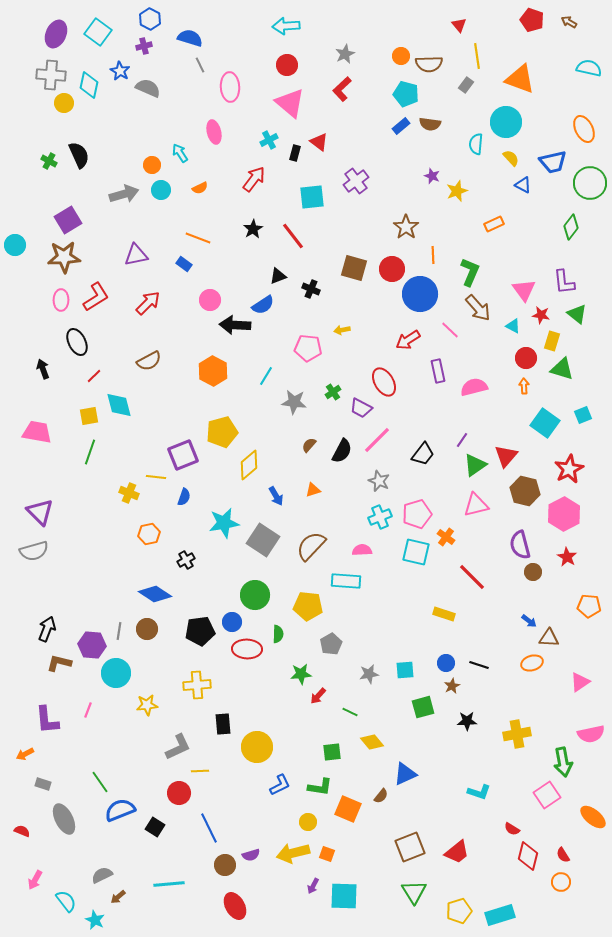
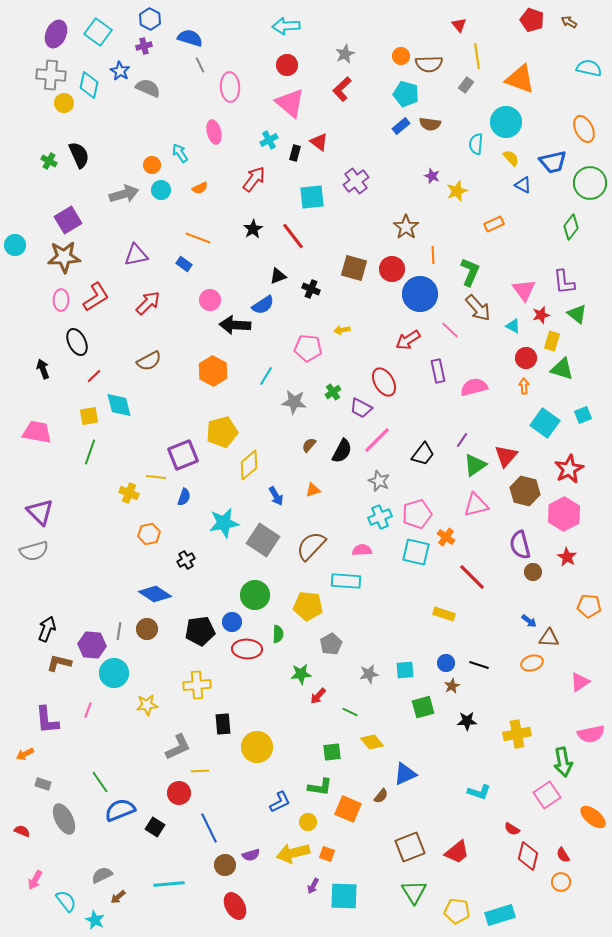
red star at (541, 315): rotated 24 degrees counterclockwise
cyan circle at (116, 673): moved 2 px left
blue L-shape at (280, 785): moved 17 px down
yellow pentagon at (459, 911): moved 2 px left; rotated 25 degrees clockwise
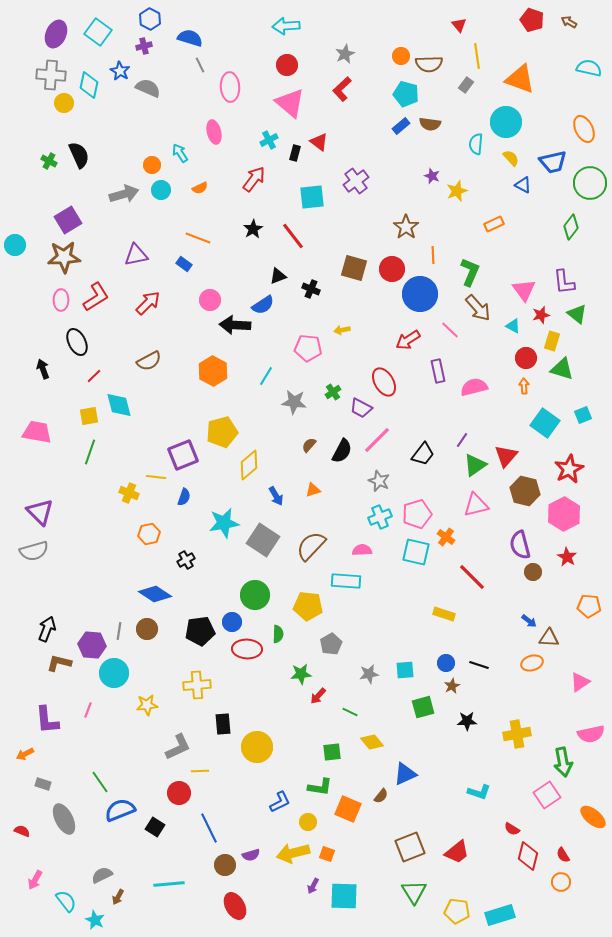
brown arrow at (118, 897): rotated 21 degrees counterclockwise
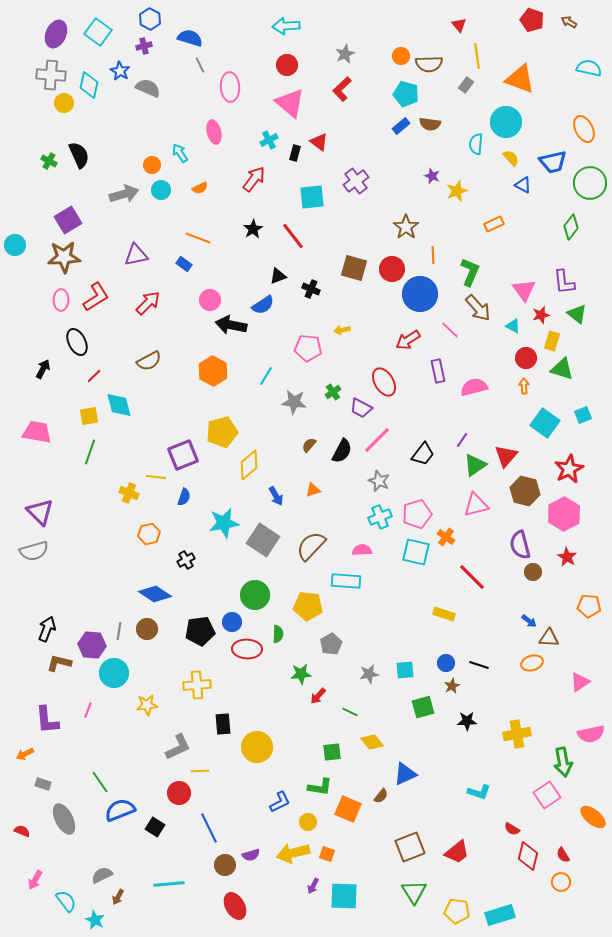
black arrow at (235, 325): moved 4 px left; rotated 8 degrees clockwise
black arrow at (43, 369): rotated 48 degrees clockwise
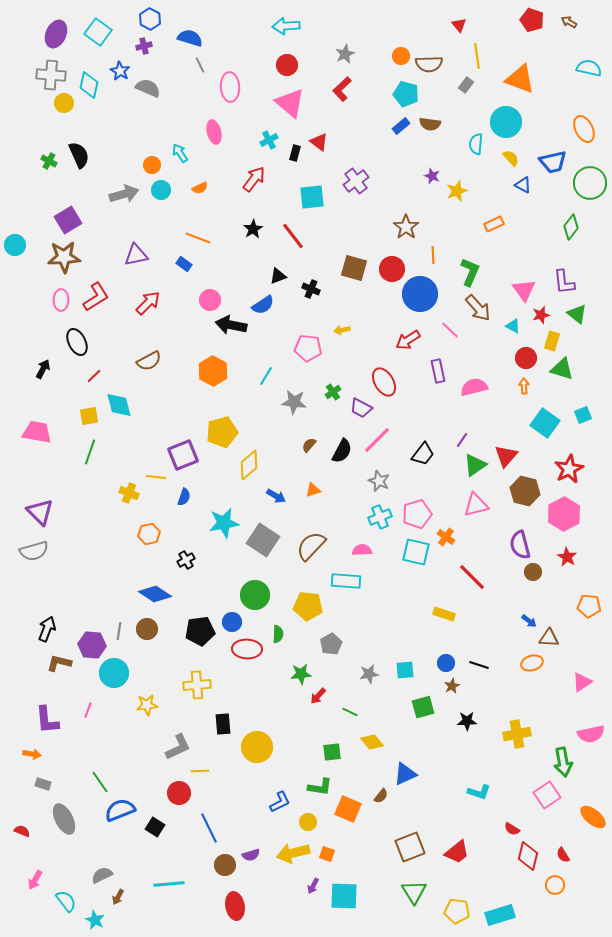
blue arrow at (276, 496): rotated 30 degrees counterclockwise
pink triangle at (580, 682): moved 2 px right
orange arrow at (25, 754): moved 7 px right; rotated 144 degrees counterclockwise
orange circle at (561, 882): moved 6 px left, 3 px down
red ellipse at (235, 906): rotated 20 degrees clockwise
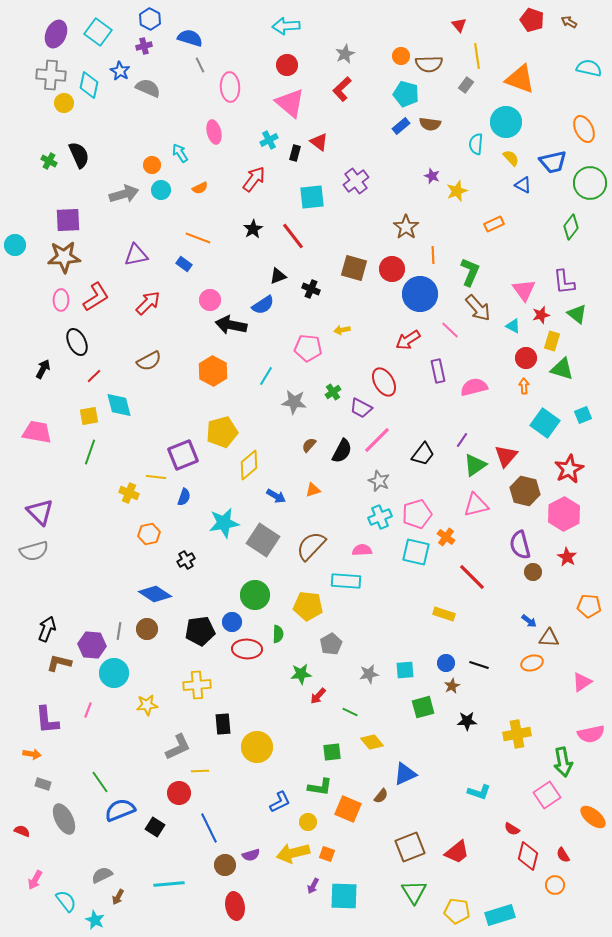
purple square at (68, 220): rotated 28 degrees clockwise
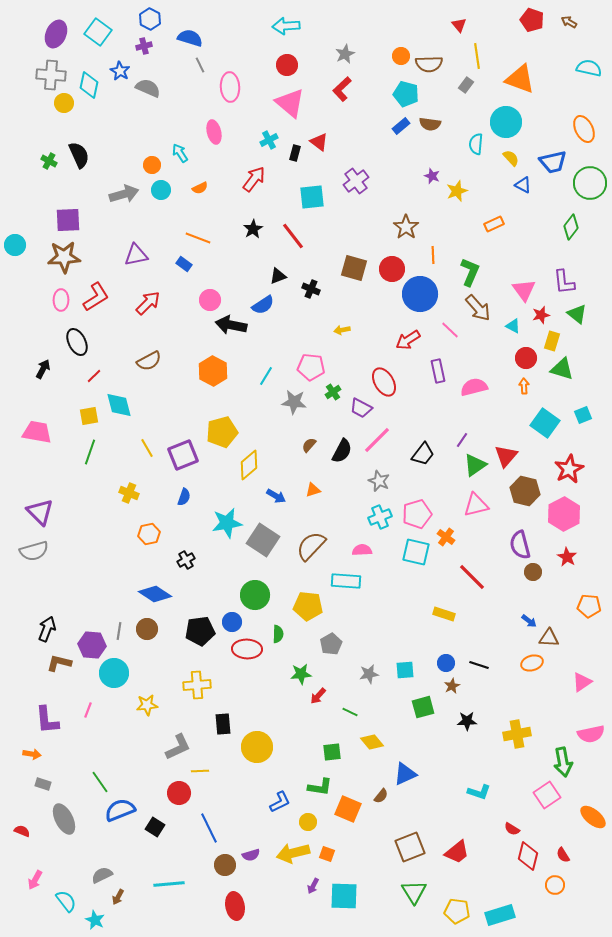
pink pentagon at (308, 348): moved 3 px right, 19 px down
yellow line at (156, 477): moved 9 px left, 29 px up; rotated 54 degrees clockwise
cyan star at (224, 523): moved 3 px right
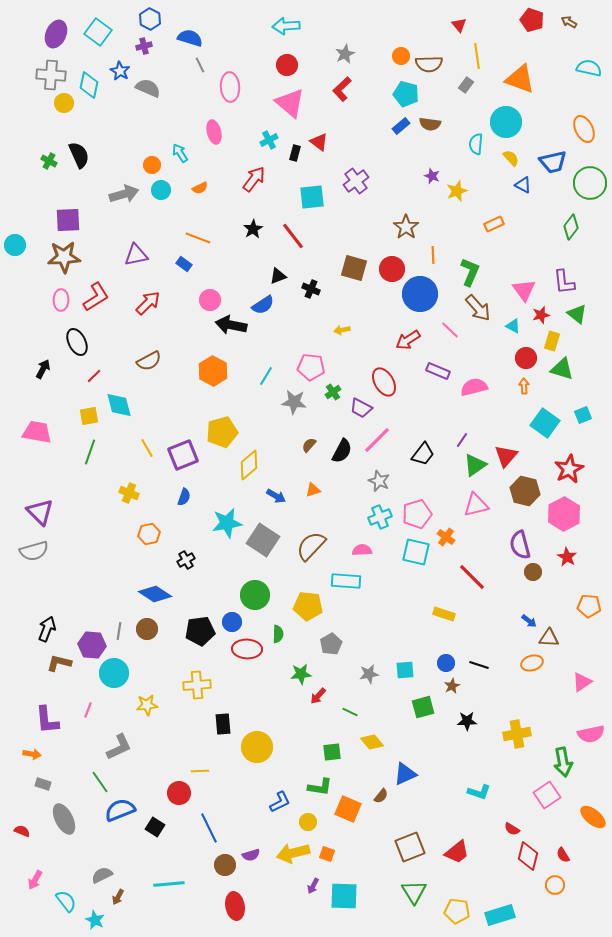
purple rectangle at (438, 371): rotated 55 degrees counterclockwise
gray L-shape at (178, 747): moved 59 px left
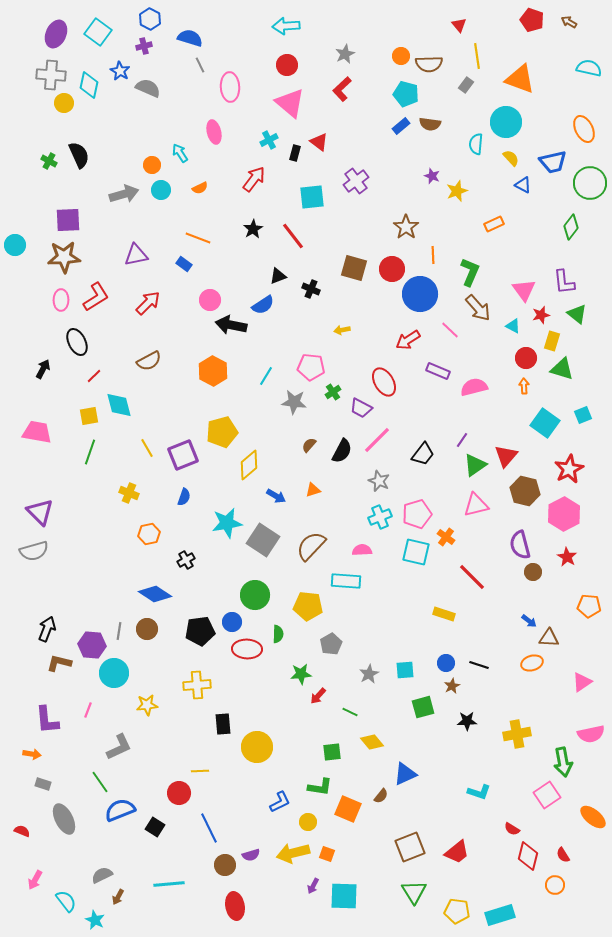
gray star at (369, 674): rotated 18 degrees counterclockwise
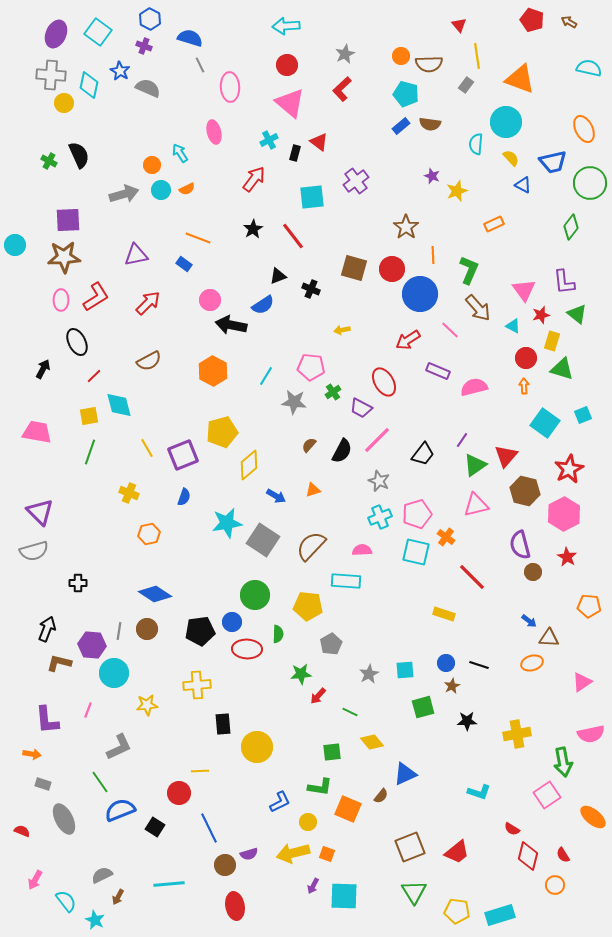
purple cross at (144, 46): rotated 35 degrees clockwise
orange semicircle at (200, 188): moved 13 px left, 1 px down
green L-shape at (470, 272): moved 1 px left, 2 px up
black cross at (186, 560): moved 108 px left, 23 px down; rotated 30 degrees clockwise
purple semicircle at (251, 855): moved 2 px left, 1 px up
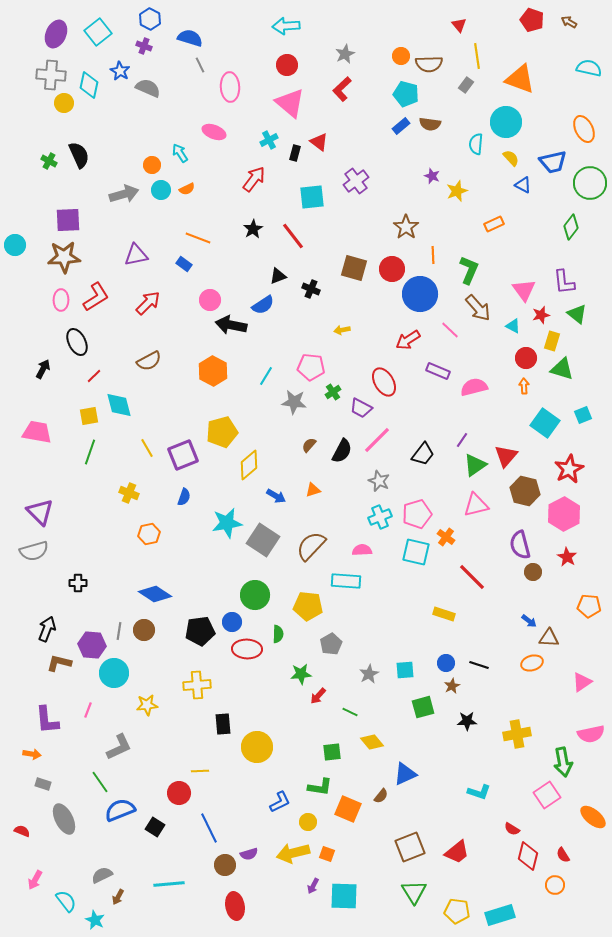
cyan square at (98, 32): rotated 16 degrees clockwise
pink ellipse at (214, 132): rotated 55 degrees counterclockwise
brown circle at (147, 629): moved 3 px left, 1 px down
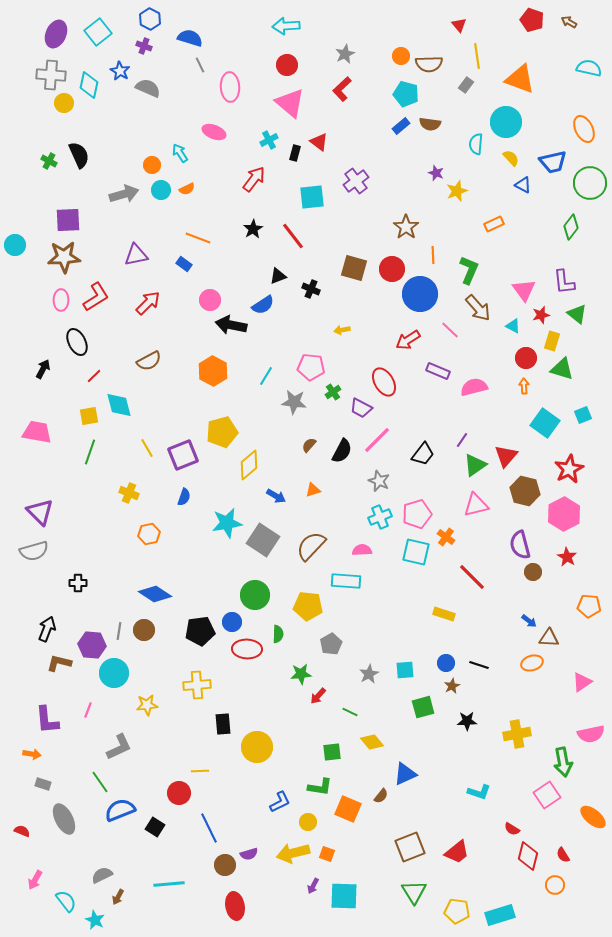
purple star at (432, 176): moved 4 px right, 3 px up
